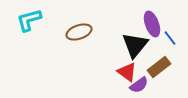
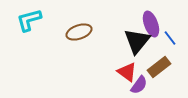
purple ellipse: moved 1 px left
black triangle: moved 2 px right, 4 px up
purple semicircle: rotated 18 degrees counterclockwise
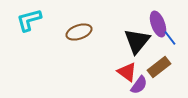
purple ellipse: moved 7 px right
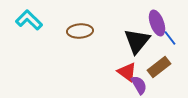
cyan L-shape: rotated 60 degrees clockwise
purple ellipse: moved 1 px left, 1 px up
brown ellipse: moved 1 px right, 1 px up; rotated 15 degrees clockwise
purple semicircle: rotated 66 degrees counterclockwise
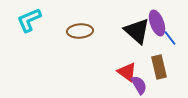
cyan L-shape: rotated 68 degrees counterclockwise
black triangle: moved 10 px up; rotated 28 degrees counterclockwise
brown rectangle: rotated 65 degrees counterclockwise
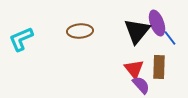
cyan L-shape: moved 8 px left, 19 px down
black triangle: rotated 28 degrees clockwise
brown rectangle: rotated 15 degrees clockwise
red triangle: moved 7 px right, 3 px up; rotated 15 degrees clockwise
purple semicircle: moved 2 px right; rotated 12 degrees counterclockwise
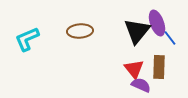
cyan L-shape: moved 6 px right
purple semicircle: rotated 24 degrees counterclockwise
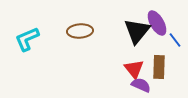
purple ellipse: rotated 10 degrees counterclockwise
blue line: moved 5 px right, 2 px down
